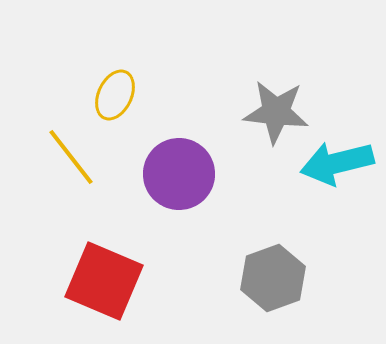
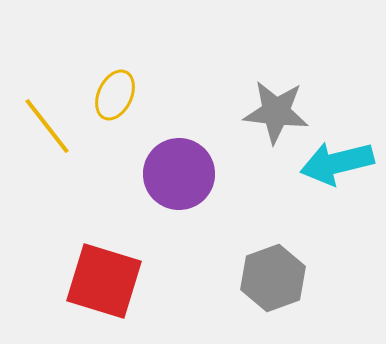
yellow line: moved 24 px left, 31 px up
red square: rotated 6 degrees counterclockwise
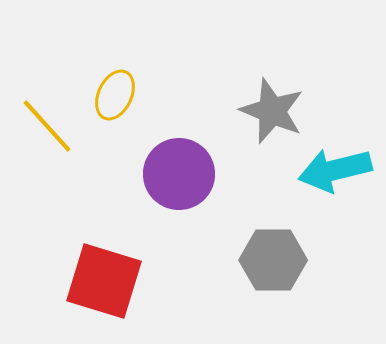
gray star: moved 4 px left, 1 px up; rotated 16 degrees clockwise
yellow line: rotated 4 degrees counterclockwise
cyan arrow: moved 2 px left, 7 px down
gray hexagon: moved 18 px up; rotated 20 degrees clockwise
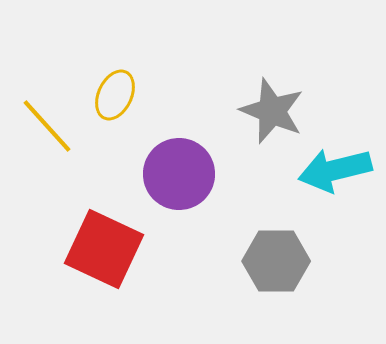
gray hexagon: moved 3 px right, 1 px down
red square: moved 32 px up; rotated 8 degrees clockwise
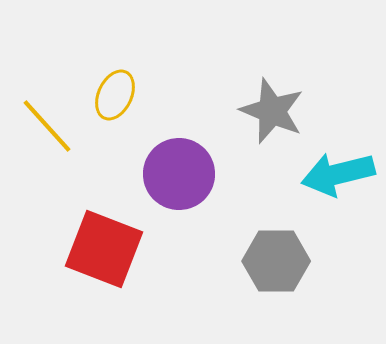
cyan arrow: moved 3 px right, 4 px down
red square: rotated 4 degrees counterclockwise
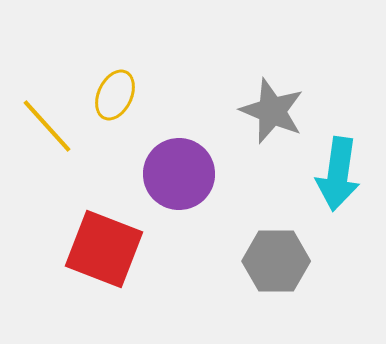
cyan arrow: rotated 68 degrees counterclockwise
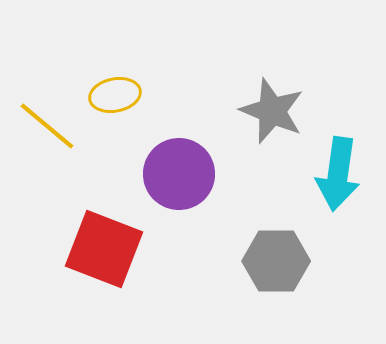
yellow ellipse: rotated 54 degrees clockwise
yellow line: rotated 8 degrees counterclockwise
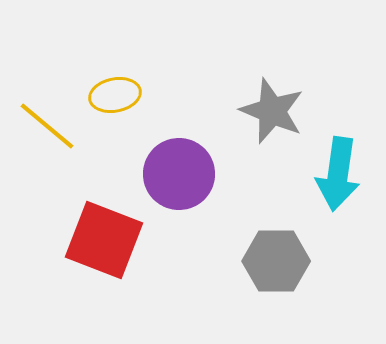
red square: moved 9 px up
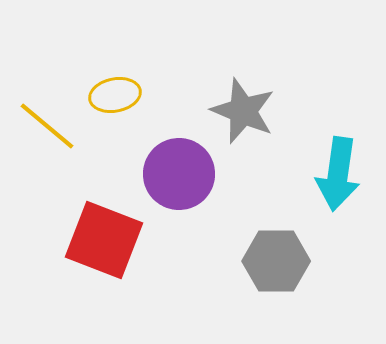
gray star: moved 29 px left
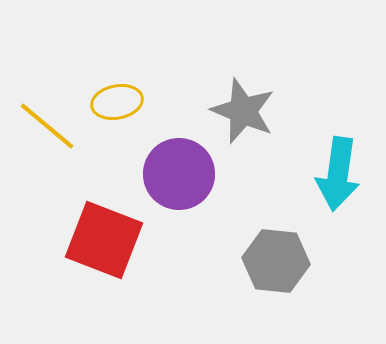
yellow ellipse: moved 2 px right, 7 px down
gray hexagon: rotated 6 degrees clockwise
